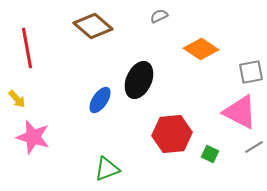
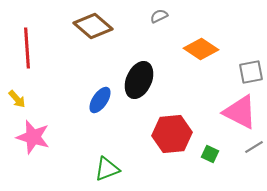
red line: rotated 6 degrees clockwise
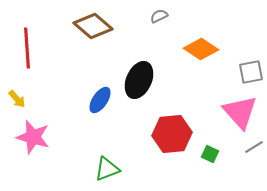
pink triangle: rotated 21 degrees clockwise
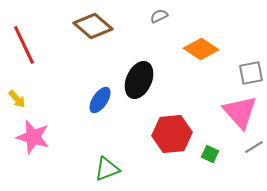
red line: moved 3 px left, 3 px up; rotated 21 degrees counterclockwise
gray square: moved 1 px down
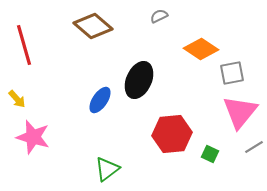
red line: rotated 9 degrees clockwise
gray square: moved 19 px left
pink triangle: rotated 21 degrees clockwise
green triangle: rotated 16 degrees counterclockwise
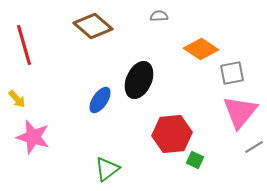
gray semicircle: rotated 24 degrees clockwise
green square: moved 15 px left, 6 px down
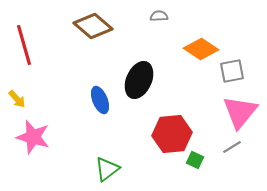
gray square: moved 2 px up
blue ellipse: rotated 56 degrees counterclockwise
gray line: moved 22 px left
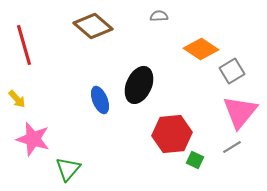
gray square: rotated 20 degrees counterclockwise
black ellipse: moved 5 px down
pink star: moved 2 px down
green triangle: moved 39 px left; rotated 12 degrees counterclockwise
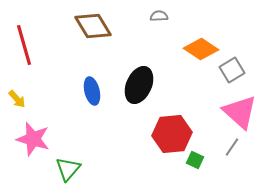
brown diamond: rotated 18 degrees clockwise
gray square: moved 1 px up
blue ellipse: moved 8 px left, 9 px up; rotated 8 degrees clockwise
pink triangle: rotated 27 degrees counterclockwise
gray line: rotated 24 degrees counterclockwise
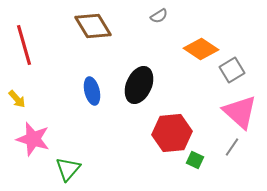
gray semicircle: rotated 150 degrees clockwise
red hexagon: moved 1 px up
